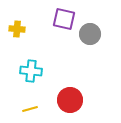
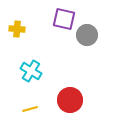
gray circle: moved 3 px left, 1 px down
cyan cross: rotated 25 degrees clockwise
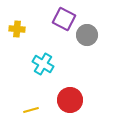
purple square: rotated 15 degrees clockwise
cyan cross: moved 12 px right, 7 px up
yellow line: moved 1 px right, 1 px down
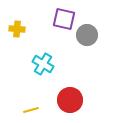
purple square: rotated 15 degrees counterclockwise
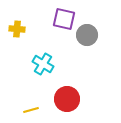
red circle: moved 3 px left, 1 px up
